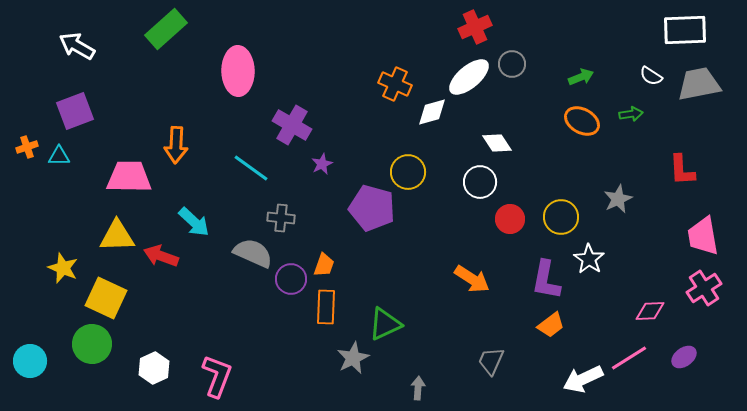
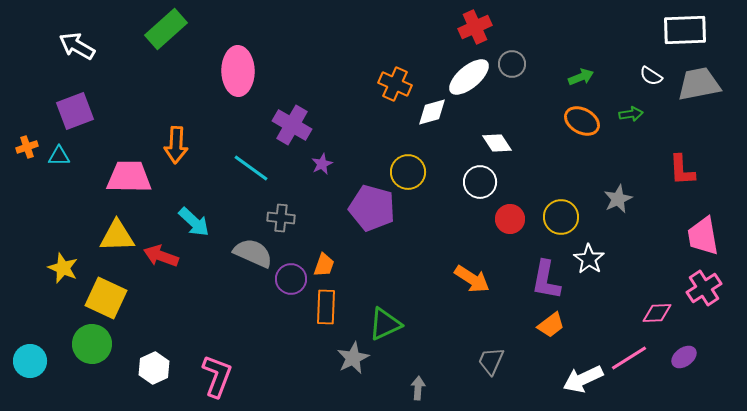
pink diamond at (650, 311): moved 7 px right, 2 px down
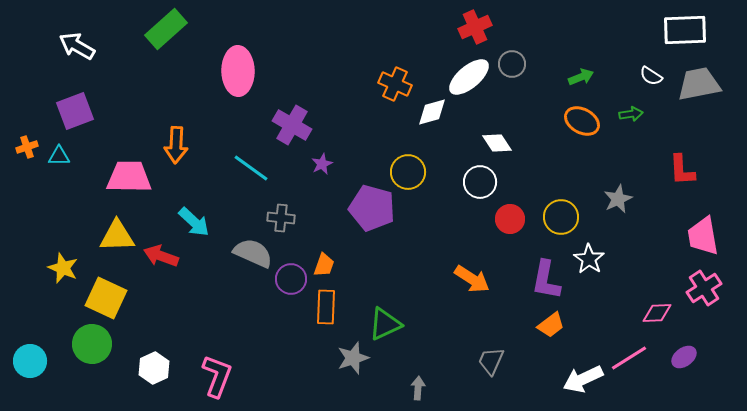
gray star at (353, 358): rotated 8 degrees clockwise
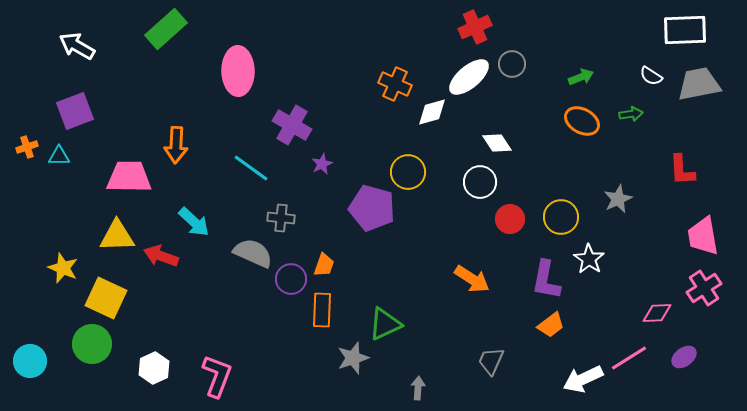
orange rectangle at (326, 307): moved 4 px left, 3 px down
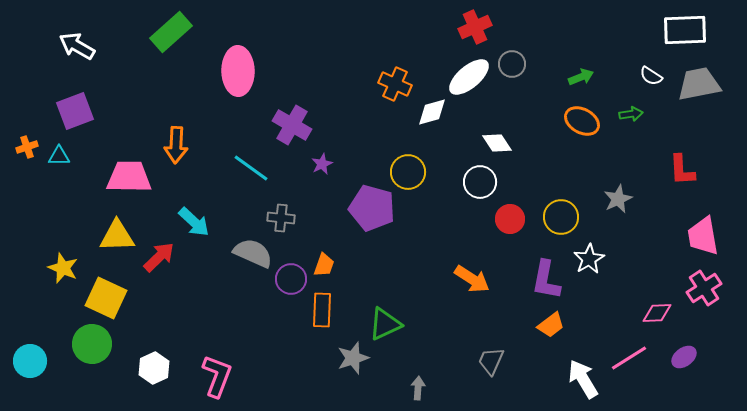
green rectangle at (166, 29): moved 5 px right, 3 px down
red arrow at (161, 256): moved 2 px left, 1 px down; rotated 116 degrees clockwise
white star at (589, 259): rotated 8 degrees clockwise
white arrow at (583, 379): rotated 84 degrees clockwise
